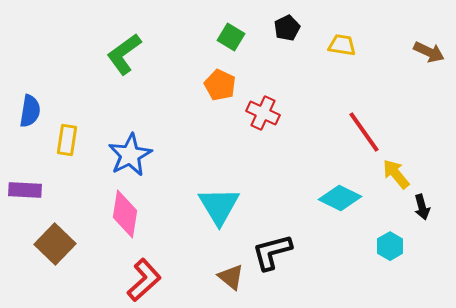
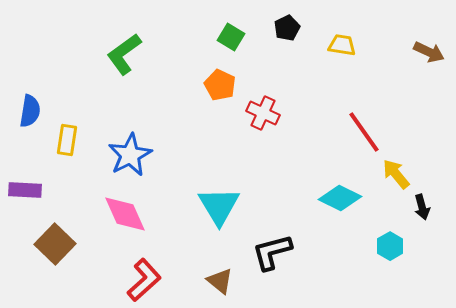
pink diamond: rotated 33 degrees counterclockwise
brown triangle: moved 11 px left, 4 px down
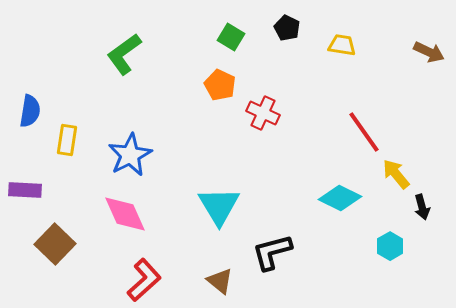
black pentagon: rotated 20 degrees counterclockwise
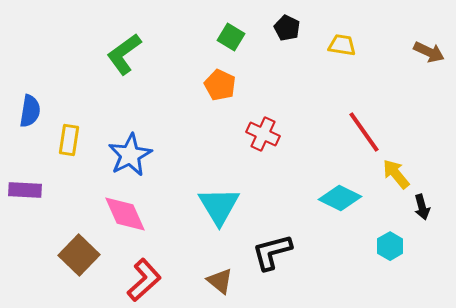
red cross: moved 21 px down
yellow rectangle: moved 2 px right
brown square: moved 24 px right, 11 px down
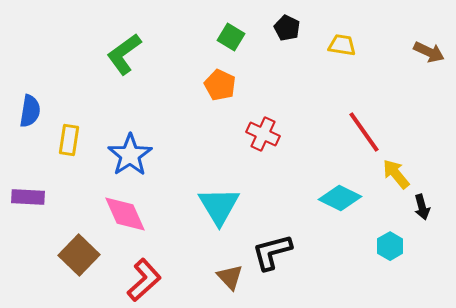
blue star: rotated 6 degrees counterclockwise
purple rectangle: moved 3 px right, 7 px down
brown triangle: moved 10 px right, 4 px up; rotated 8 degrees clockwise
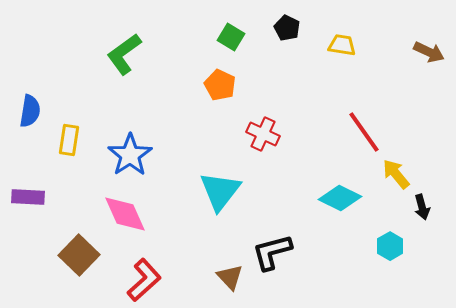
cyan triangle: moved 1 px right, 15 px up; rotated 9 degrees clockwise
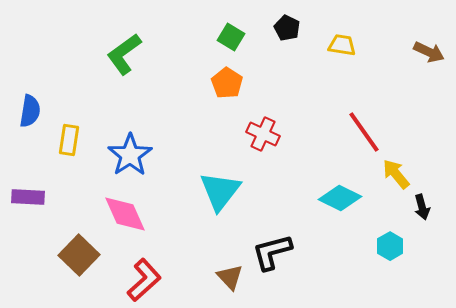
orange pentagon: moved 7 px right, 2 px up; rotated 8 degrees clockwise
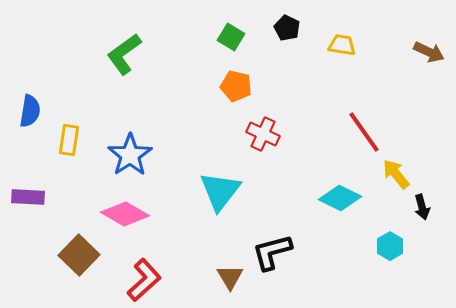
orange pentagon: moved 9 px right, 3 px down; rotated 20 degrees counterclockwise
pink diamond: rotated 36 degrees counterclockwise
brown triangle: rotated 12 degrees clockwise
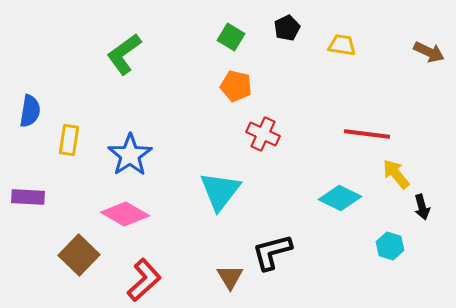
black pentagon: rotated 20 degrees clockwise
red line: moved 3 px right, 2 px down; rotated 48 degrees counterclockwise
cyan hexagon: rotated 12 degrees counterclockwise
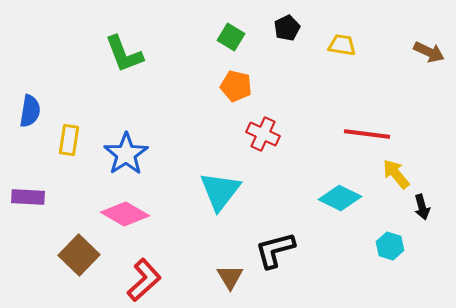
green L-shape: rotated 75 degrees counterclockwise
blue star: moved 4 px left, 1 px up
black L-shape: moved 3 px right, 2 px up
